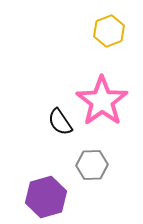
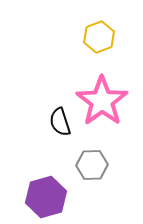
yellow hexagon: moved 10 px left, 6 px down
black semicircle: rotated 16 degrees clockwise
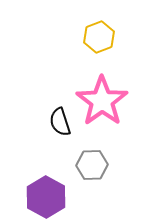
purple hexagon: rotated 15 degrees counterclockwise
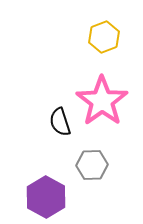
yellow hexagon: moved 5 px right
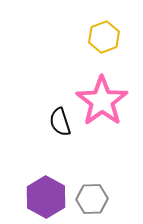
gray hexagon: moved 34 px down
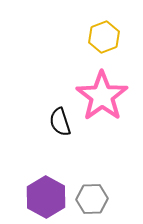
pink star: moved 5 px up
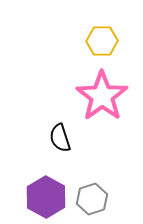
yellow hexagon: moved 2 px left, 4 px down; rotated 20 degrees clockwise
black semicircle: moved 16 px down
gray hexagon: rotated 16 degrees counterclockwise
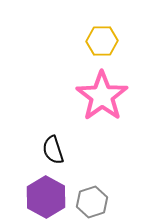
black semicircle: moved 7 px left, 12 px down
gray hexagon: moved 3 px down
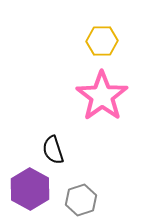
purple hexagon: moved 16 px left, 8 px up
gray hexagon: moved 11 px left, 2 px up
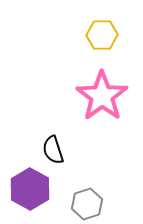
yellow hexagon: moved 6 px up
gray hexagon: moved 6 px right, 4 px down
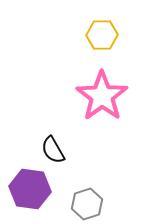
black semicircle: rotated 12 degrees counterclockwise
purple hexagon: rotated 21 degrees counterclockwise
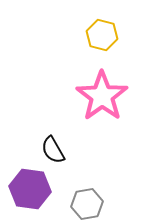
yellow hexagon: rotated 16 degrees clockwise
gray hexagon: rotated 8 degrees clockwise
